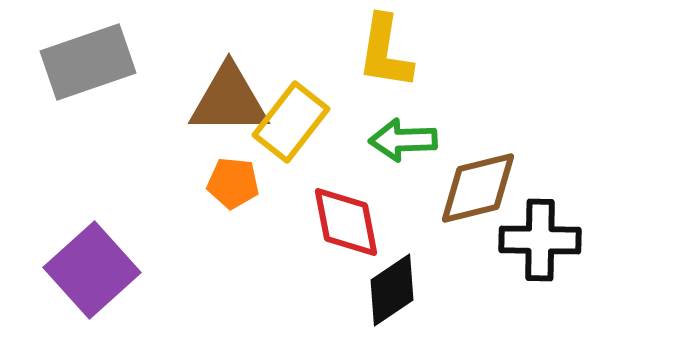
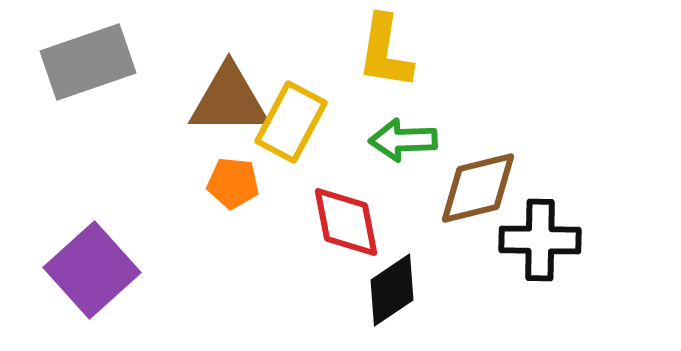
yellow rectangle: rotated 10 degrees counterclockwise
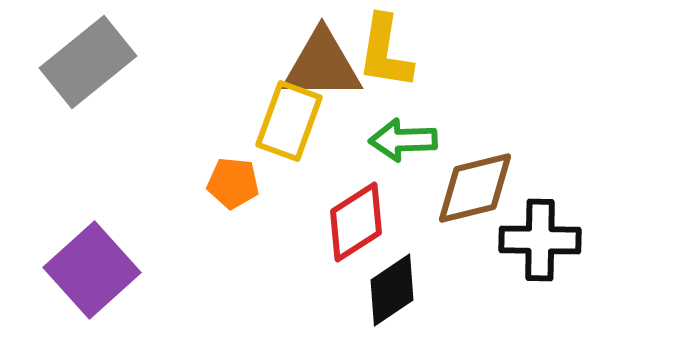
gray rectangle: rotated 20 degrees counterclockwise
brown triangle: moved 93 px right, 35 px up
yellow rectangle: moved 2 px left, 1 px up; rotated 8 degrees counterclockwise
brown diamond: moved 3 px left
red diamond: moved 10 px right; rotated 68 degrees clockwise
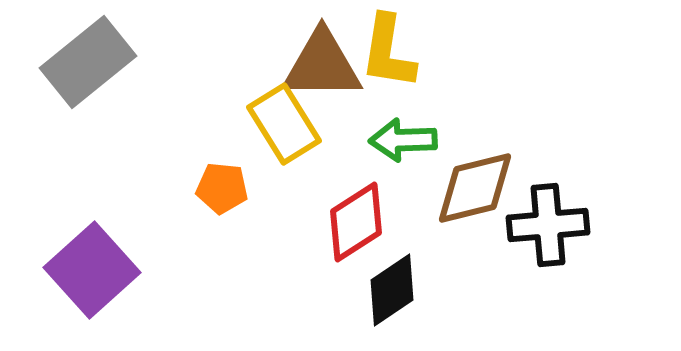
yellow L-shape: moved 3 px right
yellow rectangle: moved 5 px left, 3 px down; rotated 52 degrees counterclockwise
orange pentagon: moved 11 px left, 5 px down
black cross: moved 8 px right, 15 px up; rotated 6 degrees counterclockwise
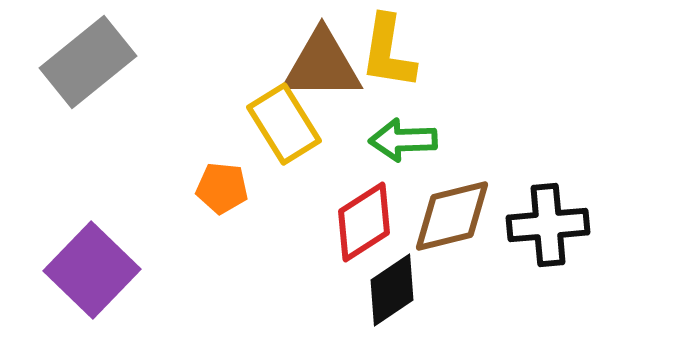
brown diamond: moved 23 px left, 28 px down
red diamond: moved 8 px right
purple square: rotated 4 degrees counterclockwise
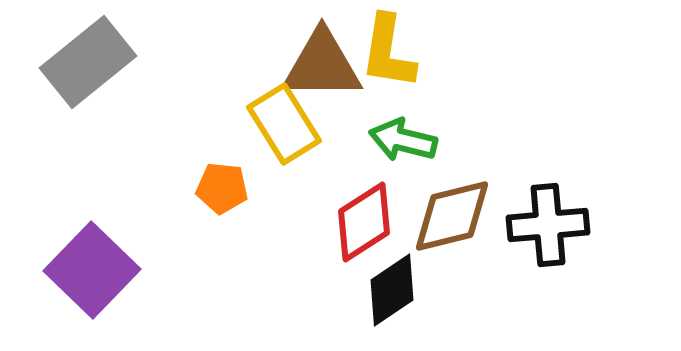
green arrow: rotated 16 degrees clockwise
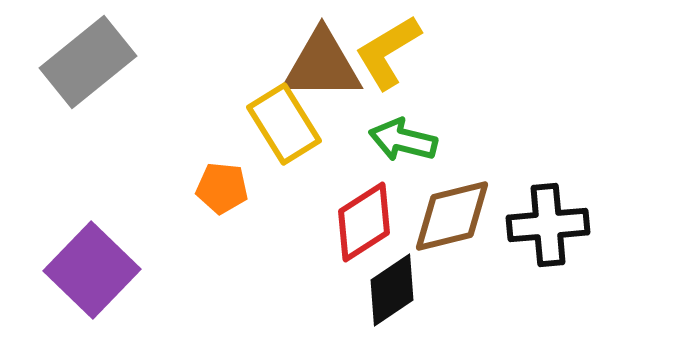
yellow L-shape: rotated 50 degrees clockwise
